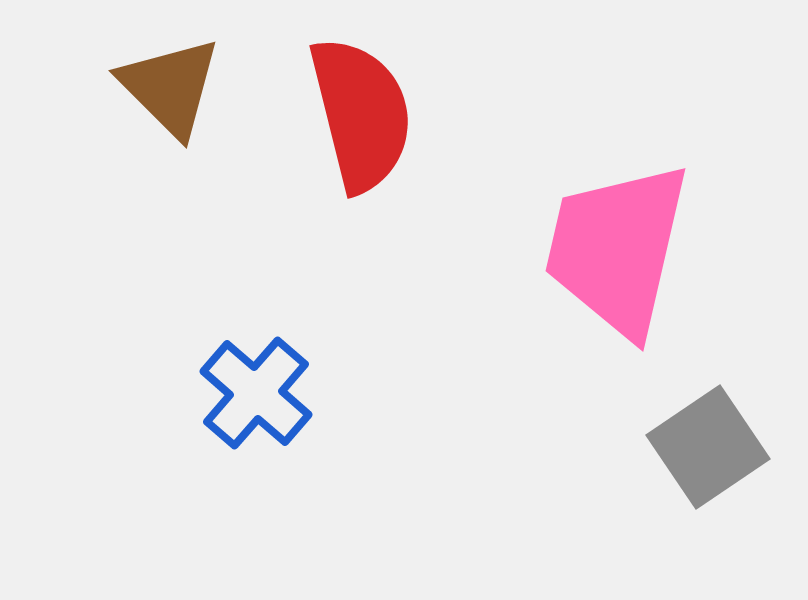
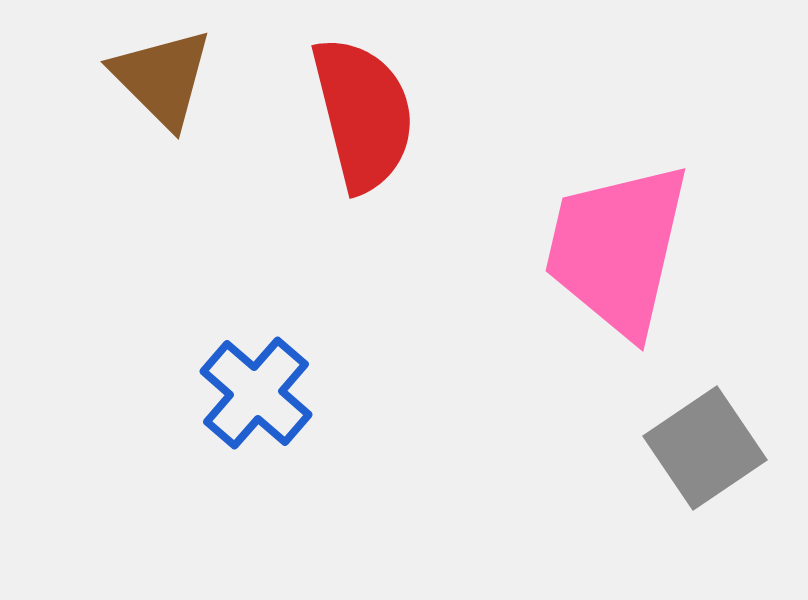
brown triangle: moved 8 px left, 9 px up
red semicircle: moved 2 px right
gray square: moved 3 px left, 1 px down
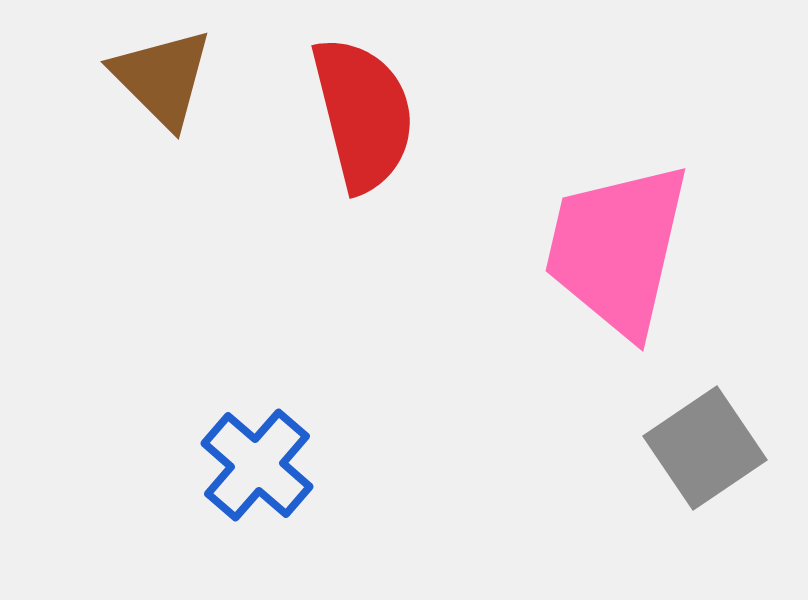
blue cross: moved 1 px right, 72 px down
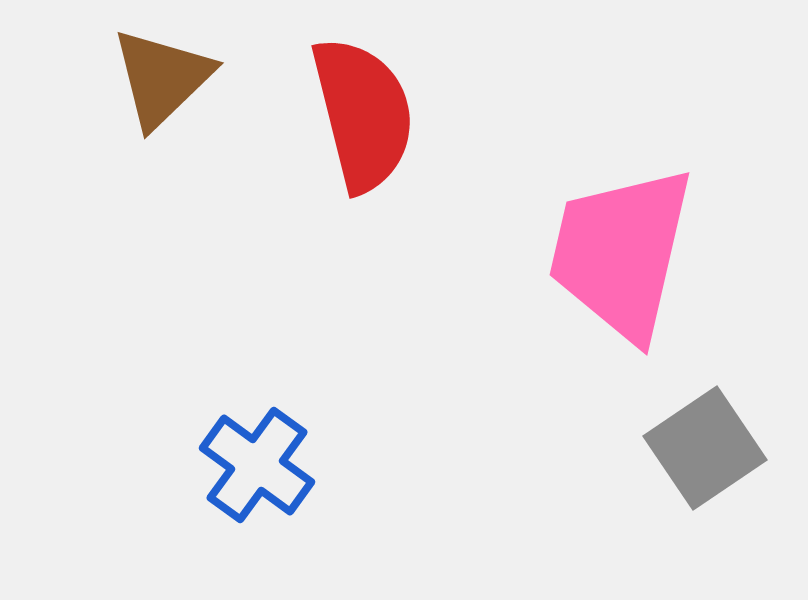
brown triangle: rotated 31 degrees clockwise
pink trapezoid: moved 4 px right, 4 px down
blue cross: rotated 5 degrees counterclockwise
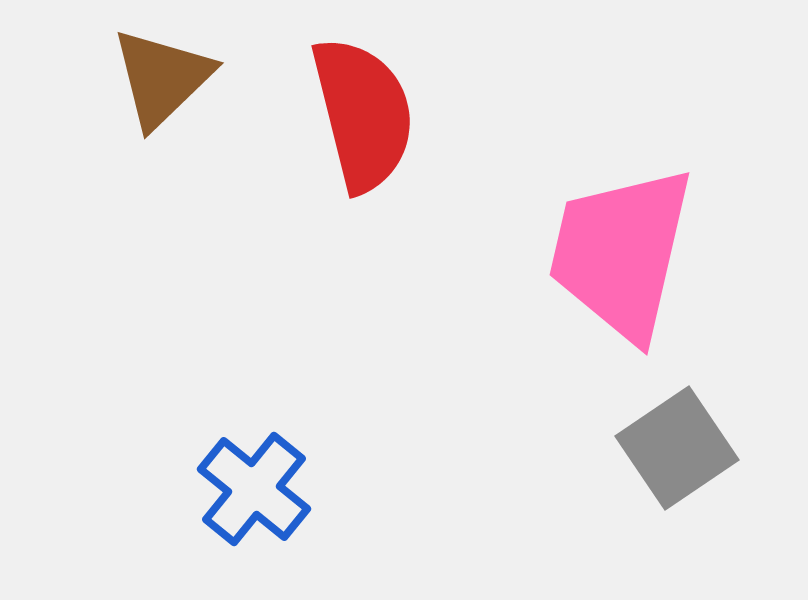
gray square: moved 28 px left
blue cross: moved 3 px left, 24 px down; rotated 3 degrees clockwise
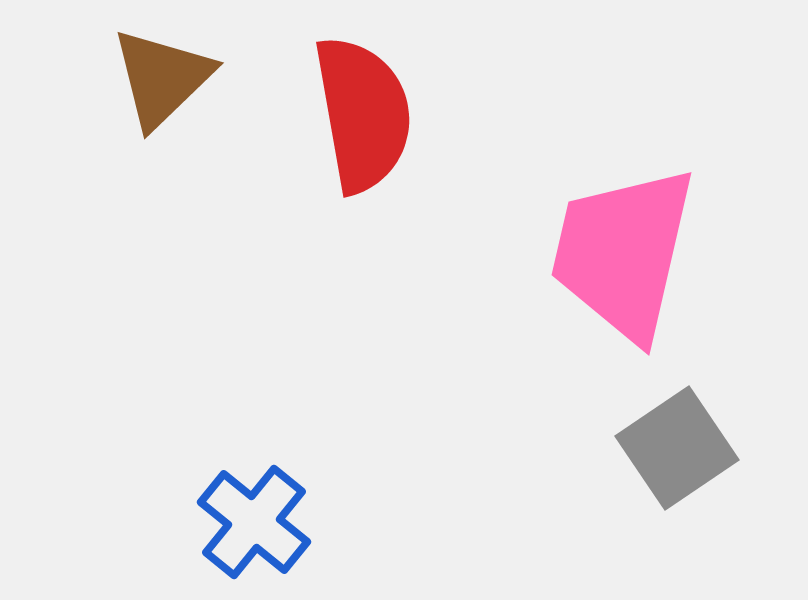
red semicircle: rotated 4 degrees clockwise
pink trapezoid: moved 2 px right
blue cross: moved 33 px down
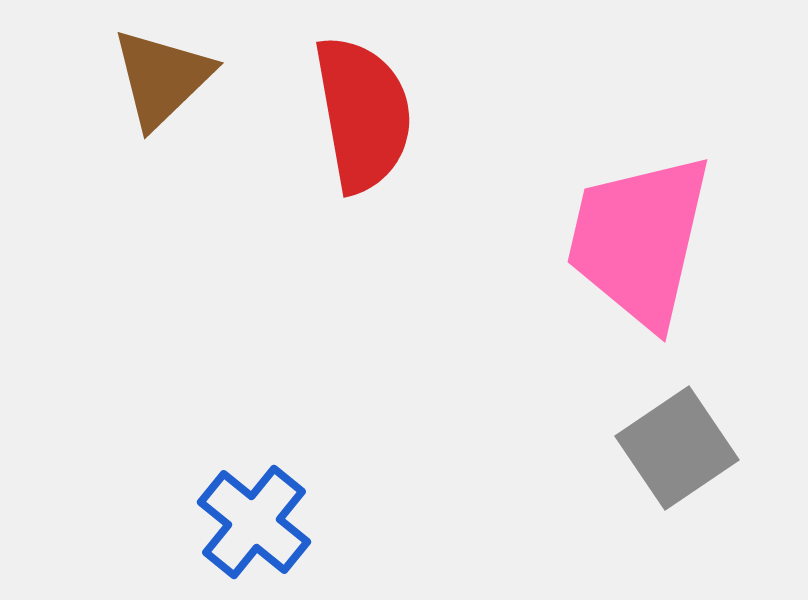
pink trapezoid: moved 16 px right, 13 px up
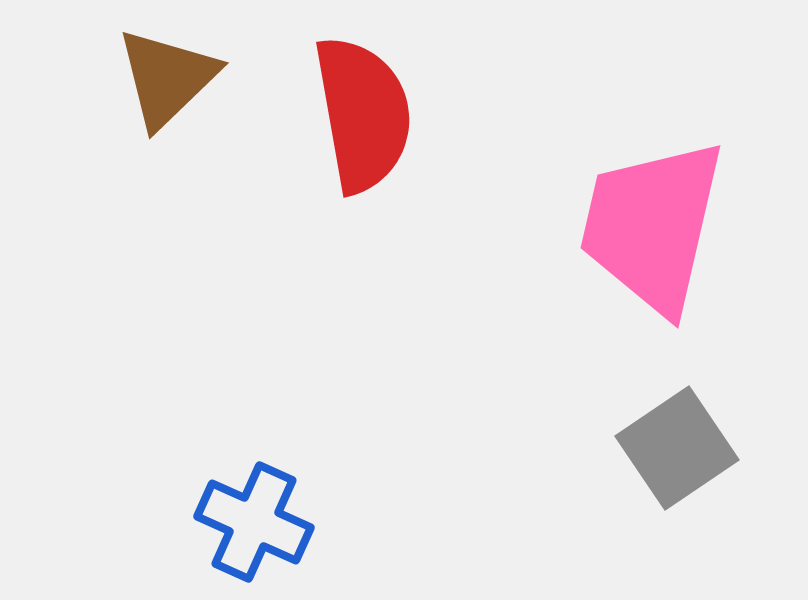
brown triangle: moved 5 px right
pink trapezoid: moved 13 px right, 14 px up
blue cross: rotated 15 degrees counterclockwise
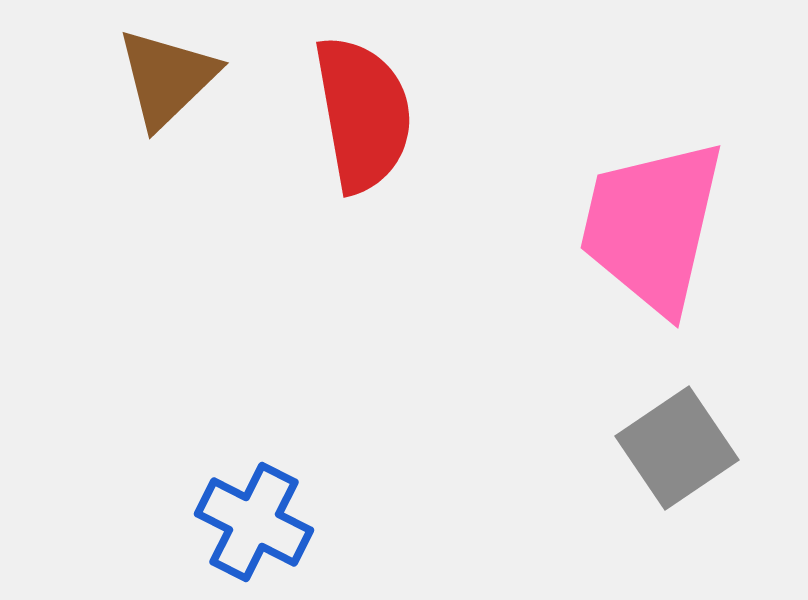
blue cross: rotated 3 degrees clockwise
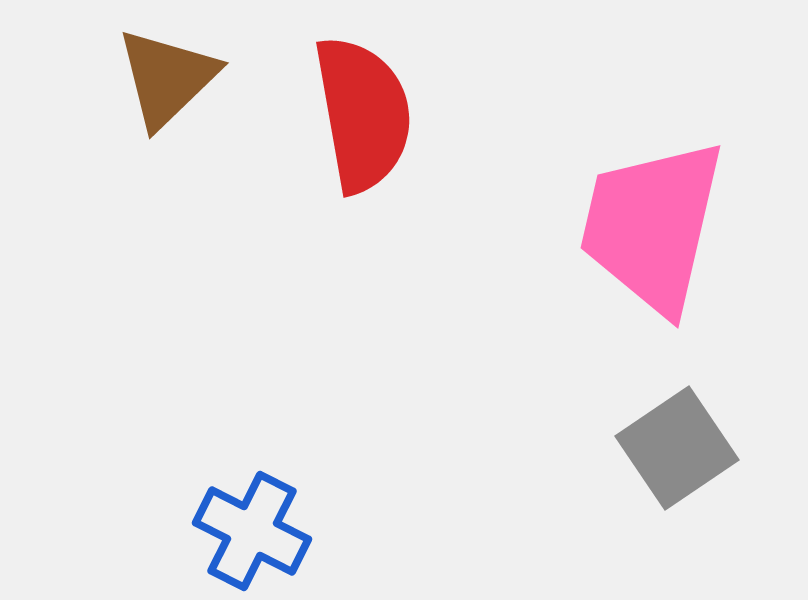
blue cross: moved 2 px left, 9 px down
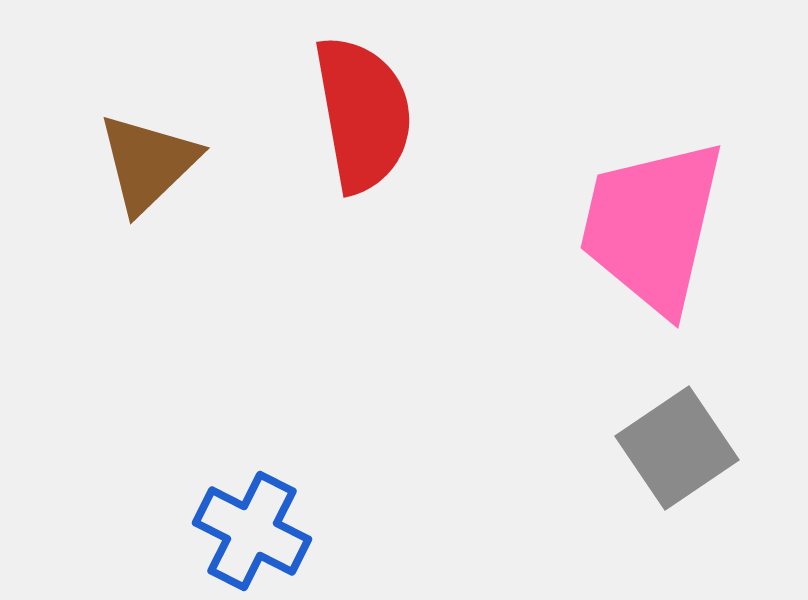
brown triangle: moved 19 px left, 85 px down
